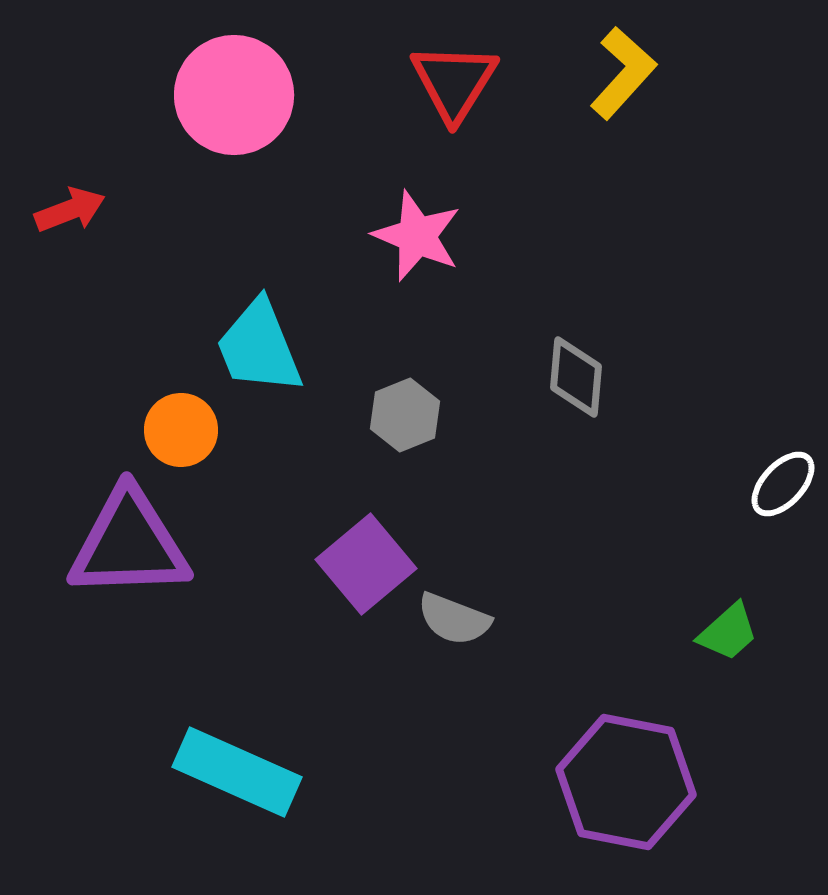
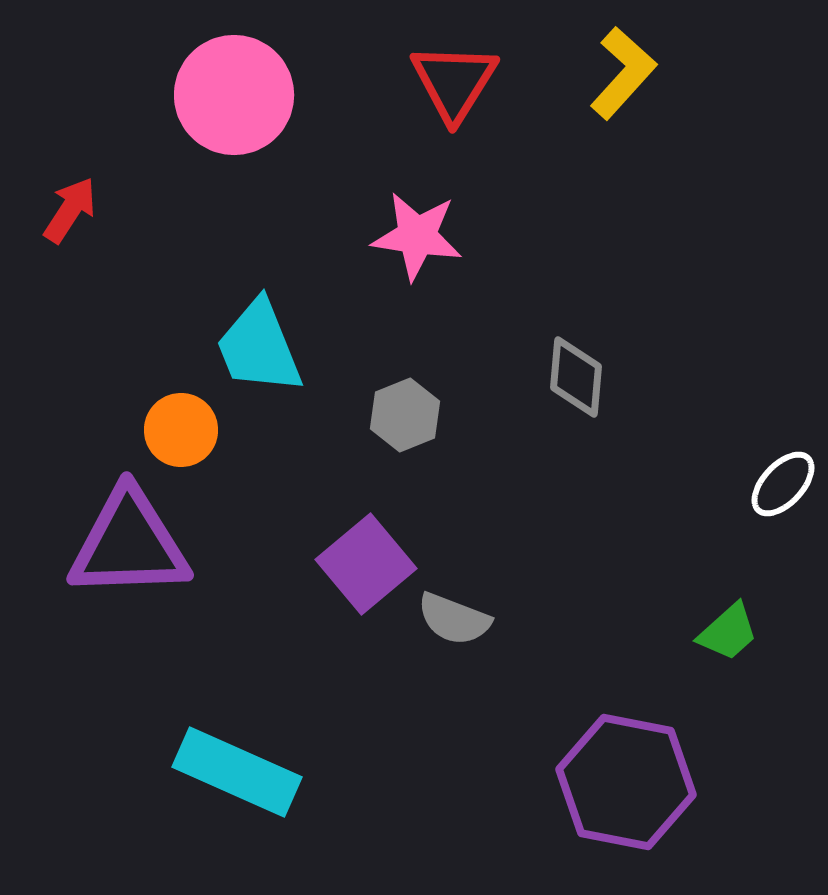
red arrow: rotated 36 degrees counterclockwise
pink star: rotated 14 degrees counterclockwise
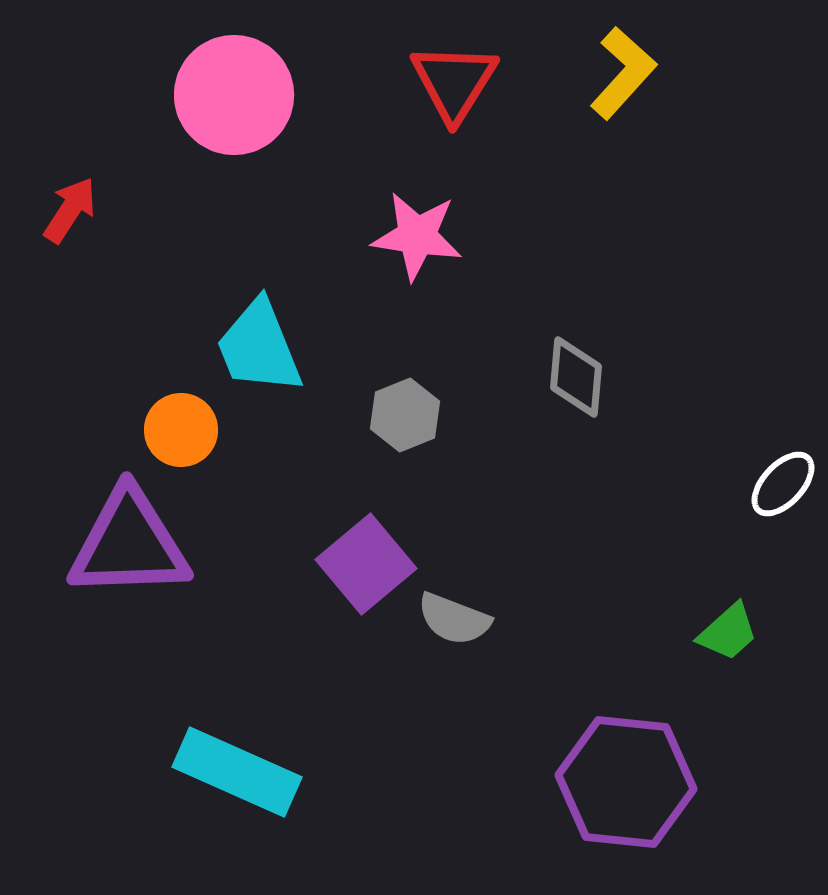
purple hexagon: rotated 5 degrees counterclockwise
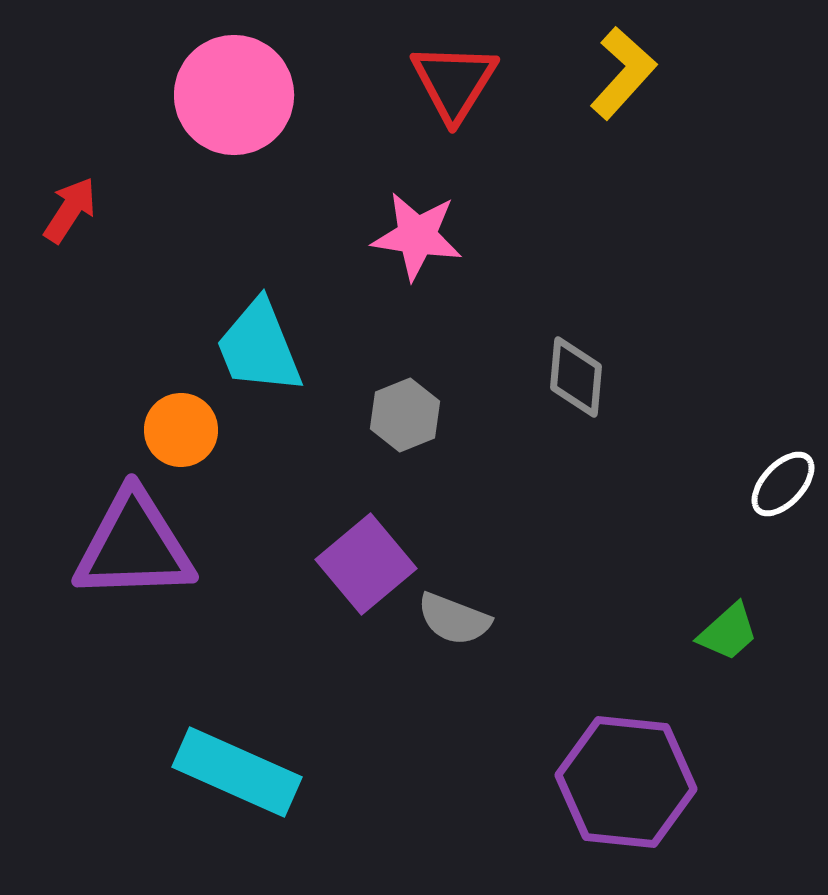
purple triangle: moved 5 px right, 2 px down
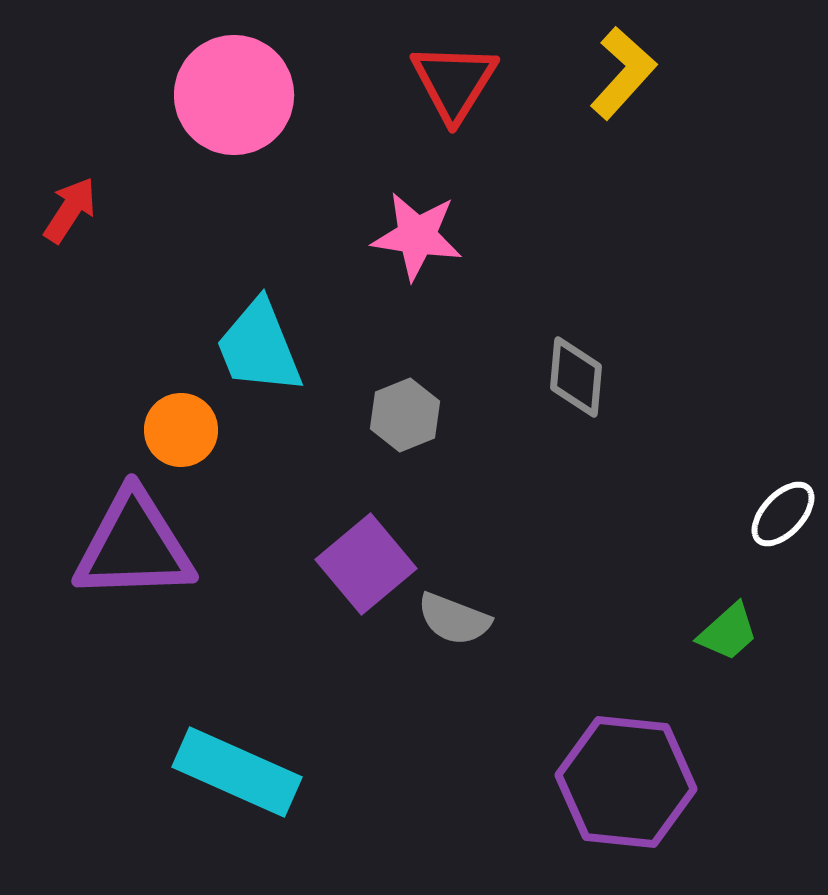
white ellipse: moved 30 px down
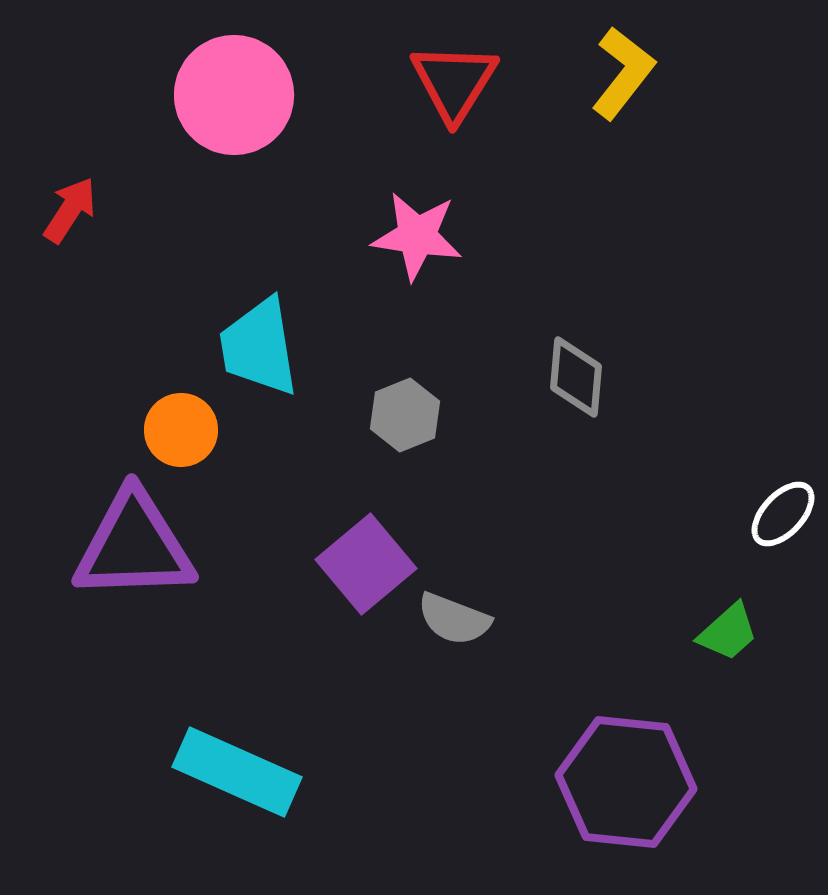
yellow L-shape: rotated 4 degrees counterclockwise
cyan trapezoid: rotated 13 degrees clockwise
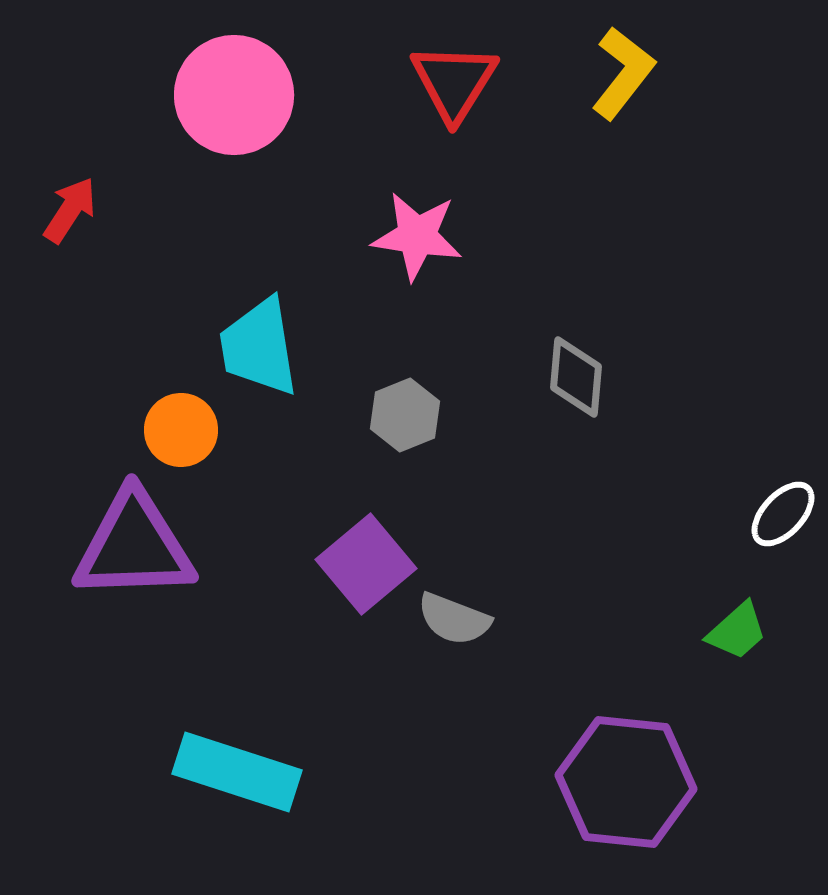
green trapezoid: moved 9 px right, 1 px up
cyan rectangle: rotated 6 degrees counterclockwise
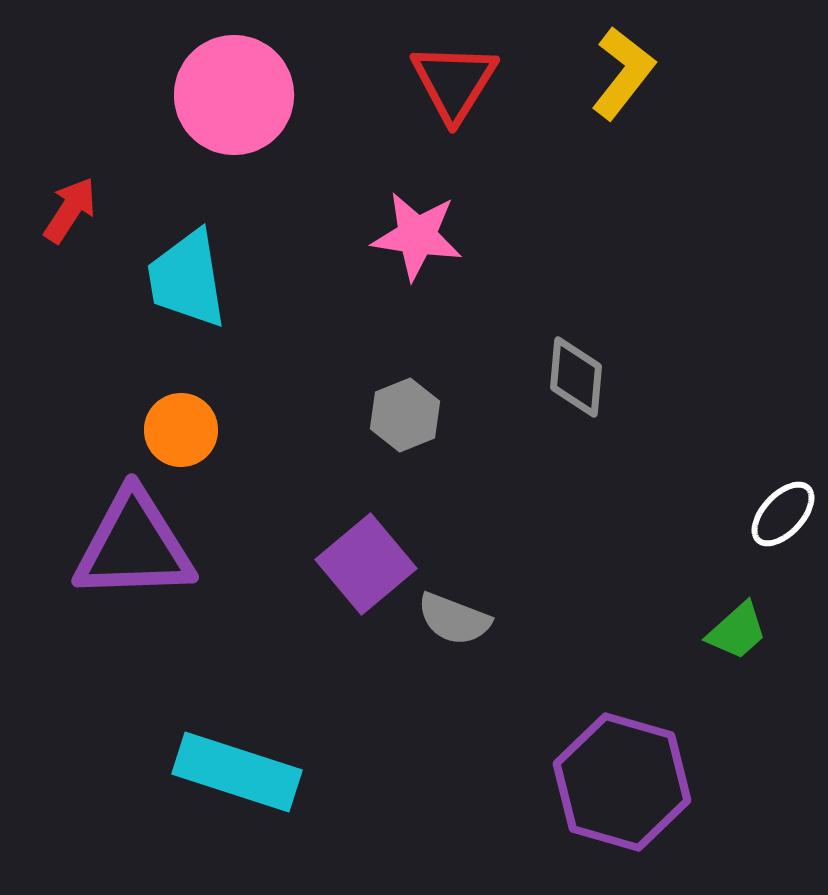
cyan trapezoid: moved 72 px left, 68 px up
purple hexagon: moved 4 px left; rotated 10 degrees clockwise
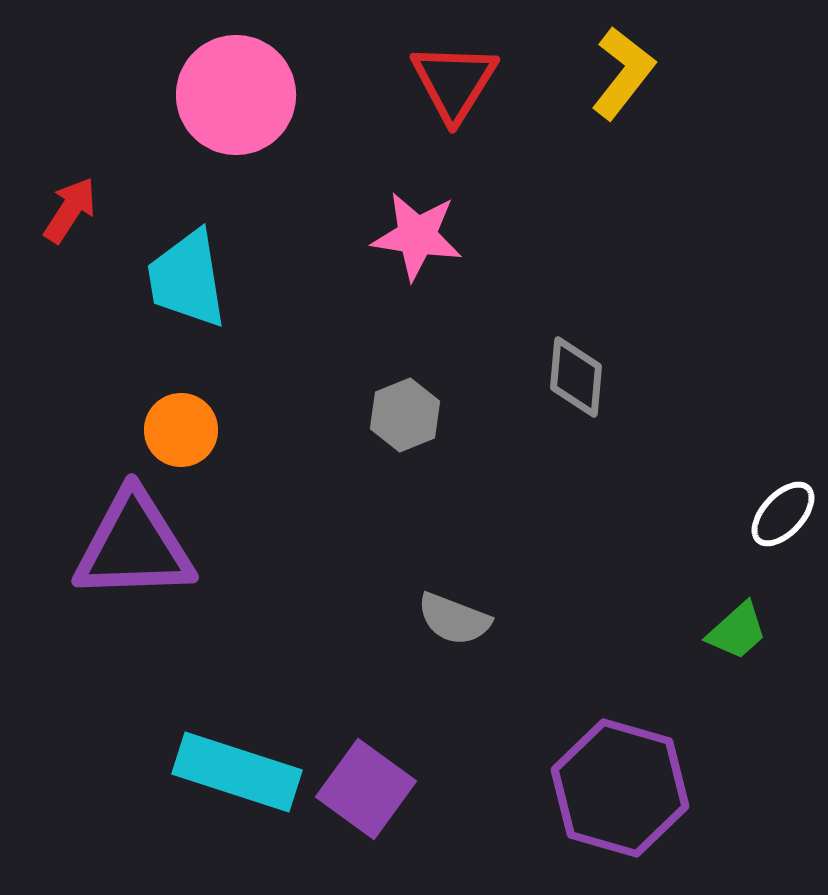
pink circle: moved 2 px right
purple square: moved 225 px down; rotated 14 degrees counterclockwise
purple hexagon: moved 2 px left, 6 px down
